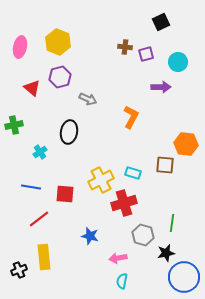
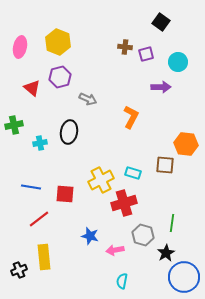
black square: rotated 30 degrees counterclockwise
cyan cross: moved 9 px up; rotated 24 degrees clockwise
black star: rotated 18 degrees counterclockwise
pink arrow: moved 3 px left, 8 px up
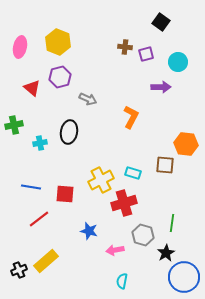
blue star: moved 1 px left, 5 px up
yellow rectangle: moved 2 px right, 4 px down; rotated 55 degrees clockwise
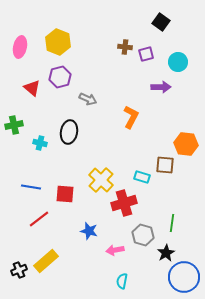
cyan cross: rotated 24 degrees clockwise
cyan rectangle: moved 9 px right, 4 px down
yellow cross: rotated 20 degrees counterclockwise
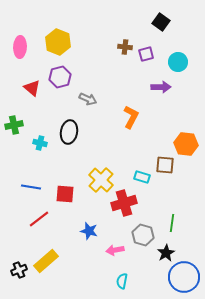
pink ellipse: rotated 10 degrees counterclockwise
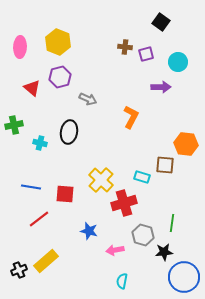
black star: moved 2 px left, 1 px up; rotated 24 degrees clockwise
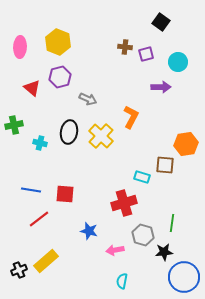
orange hexagon: rotated 15 degrees counterclockwise
yellow cross: moved 44 px up
blue line: moved 3 px down
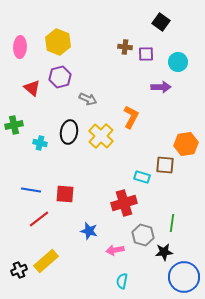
purple square: rotated 14 degrees clockwise
